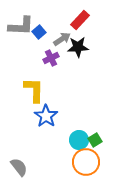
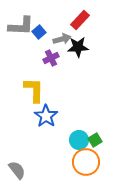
gray arrow: rotated 18 degrees clockwise
gray semicircle: moved 2 px left, 3 px down
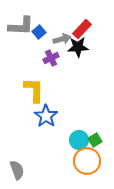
red rectangle: moved 2 px right, 9 px down
orange circle: moved 1 px right, 1 px up
gray semicircle: rotated 18 degrees clockwise
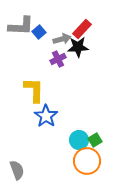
purple cross: moved 7 px right, 1 px down
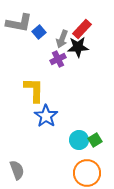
gray L-shape: moved 2 px left, 3 px up; rotated 8 degrees clockwise
gray arrow: rotated 126 degrees clockwise
orange circle: moved 12 px down
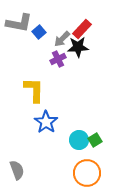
gray arrow: rotated 24 degrees clockwise
blue star: moved 6 px down
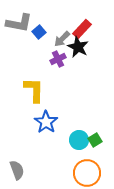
black star: rotated 30 degrees clockwise
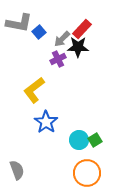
black star: rotated 25 degrees counterclockwise
yellow L-shape: rotated 128 degrees counterclockwise
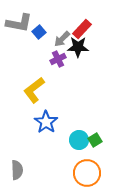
gray semicircle: rotated 18 degrees clockwise
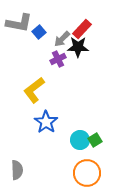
cyan circle: moved 1 px right
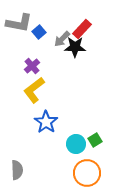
black star: moved 3 px left
purple cross: moved 26 px left, 7 px down; rotated 14 degrees counterclockwise
cyan circle: moved 4 px left, 4 px down
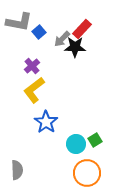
gray L-shape: moved 1 px up
